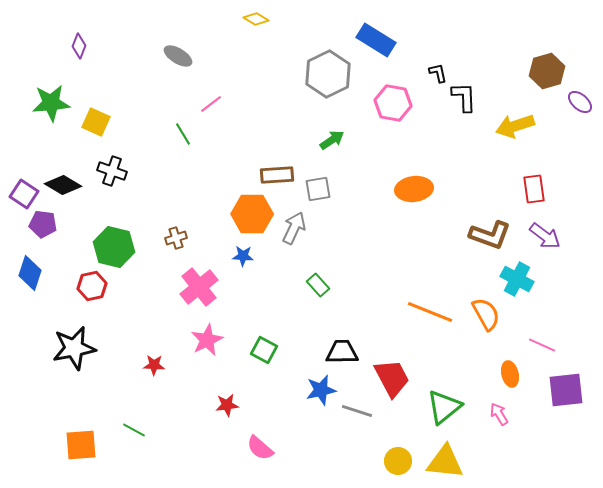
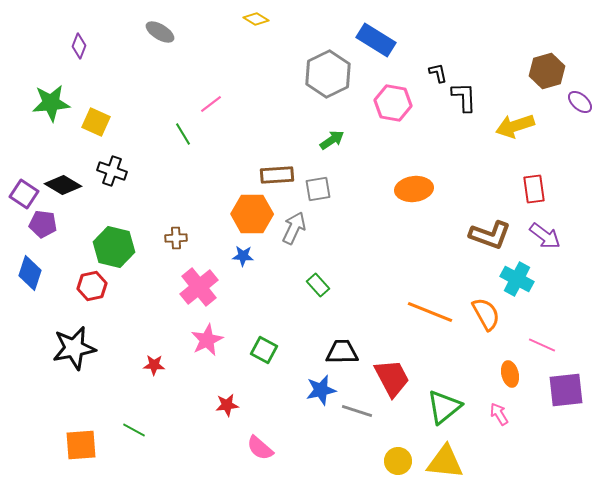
gray ellipse at (178, 56): moved 18 px left, 24 px up
brown cross at (176, 238): rotated 15 degrees clockwise
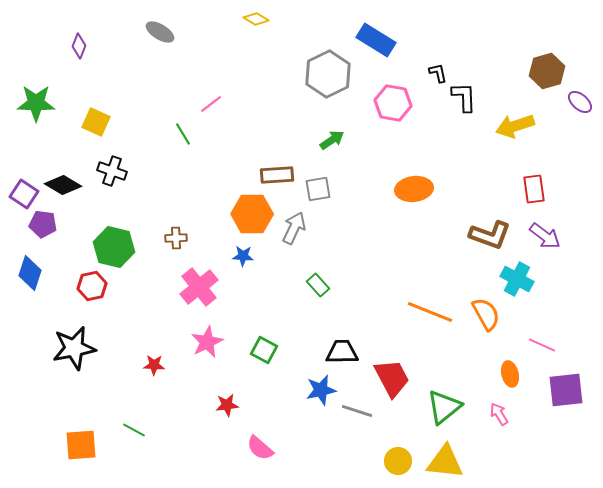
green star at (51, 103): moved 15 px left; rotated 6 degrees clockwise
pink star at (207, 340): moved 2 px down
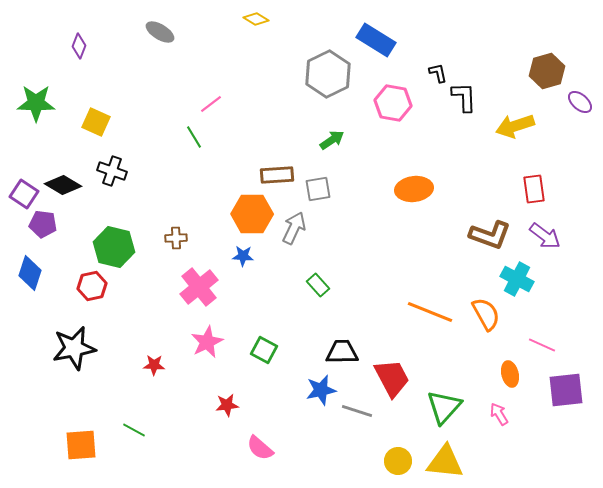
green line at (183, 134): moved 11 px right, 3 px down
green triangle at (444, 407): rotated 9 degrees counterclockwise
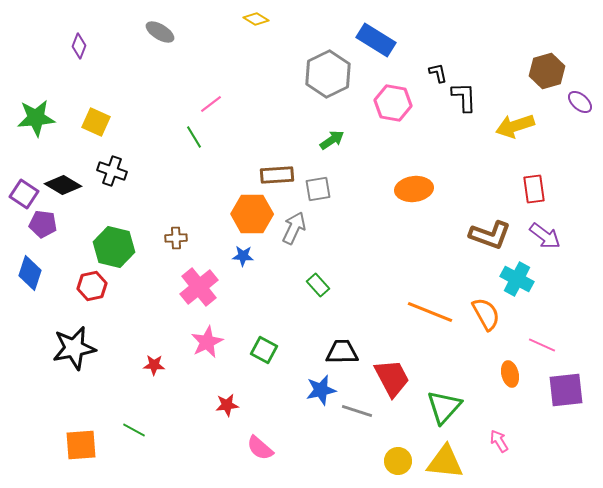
green star at (36, 103): moved 15 px down; rotated 6 degrees counterclockwise
pink arrow at (499, 414): moved 27 px down
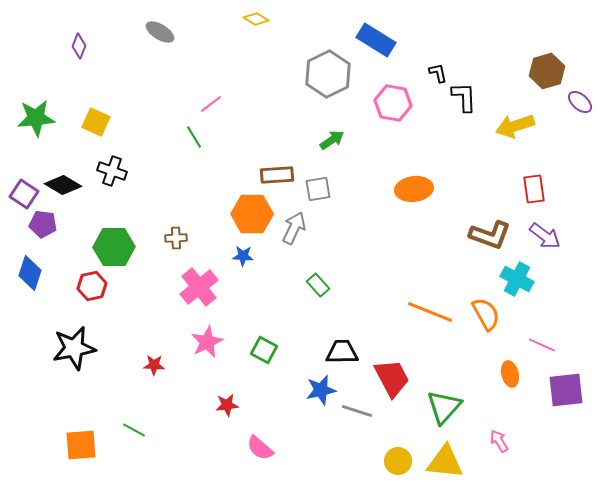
green hexagon at (114, 247): rotated 15 degrees counterclockwise
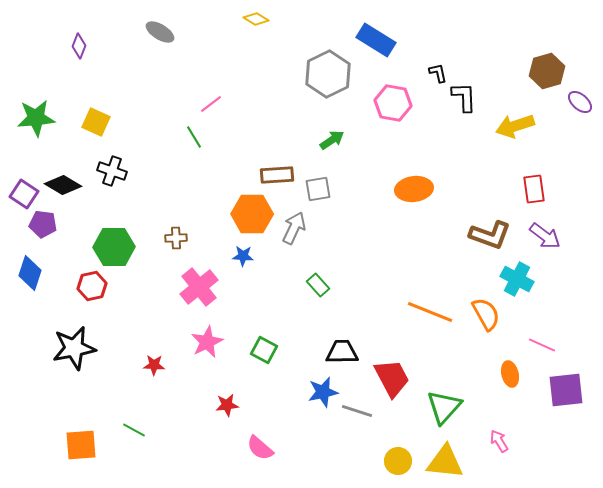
blue star at (321, 390): moved 2 px right, 2 px down
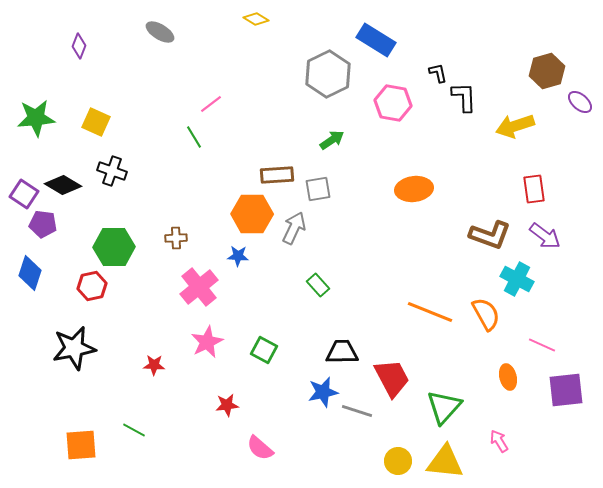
blue star at (243, 256): moved 5 px left
orange ellipse at (510, 374): moved 2 px left, 3 px down
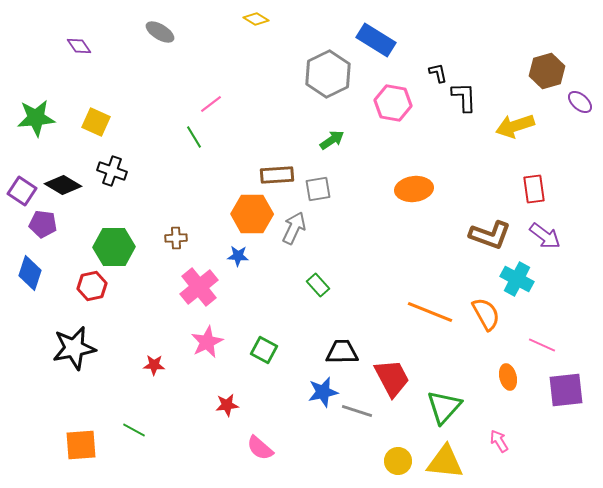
purple diamond at (79, 46): rotated 55 degrees counterclockwise
purple square at (24, 194): moved 2 px left, 3 px up
